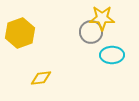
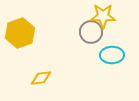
yellow star: moved 1 px right, 2 px up
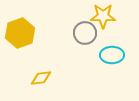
gray circle: moved 6 px left, 1 px down
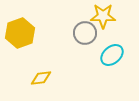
cyan ellipse: rotated 40 degrees counterclockwise
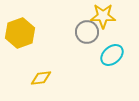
gray circle: moved 2 px right, 1 px up
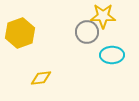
cyan ellipse: rotated 40 degrees clockwise
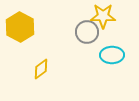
yellow hexagon: moved 6 px up; rotated 12 degrees counterclockwise
yellow diamond: moved 9 px up; rotated 30 degrees counterclockwise
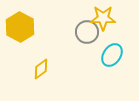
yellow star: moved 2 px down
cyan ellipse: rotated 55 degrees counterclockwise
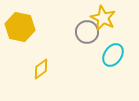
yellow star: rotated 25 degrees clockwise
yellow hexagon: rotated 16 degrees counterclockwise
cyan ellipse: moved 1 px right
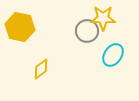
yellow star: rotated 25 degrees counterclockwise
gray circle: moved 1 px up
